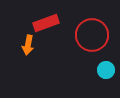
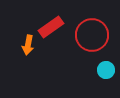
red rectangle: moved 5 px right, 4 px down; rotated 15 degrees counterclockwise
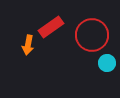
cyan circle: moved 1 px right, 7 px up
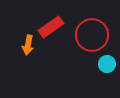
cyan circle: moved 1 px down
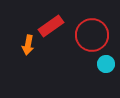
red rectangle: moved 1 px up
cyan circle: moved 1 px left
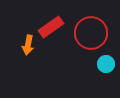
red rectangle: moved 1 px down
red circle: moved 1 px left, 2 px up
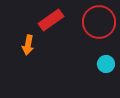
red rectangle: moved 7 px up
red circle: moved 8 px right, 11 px up
